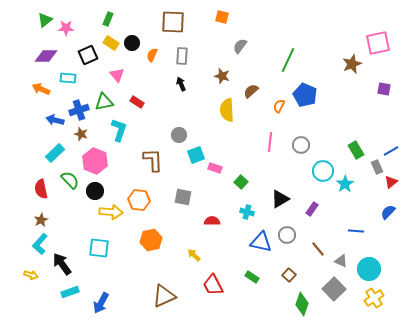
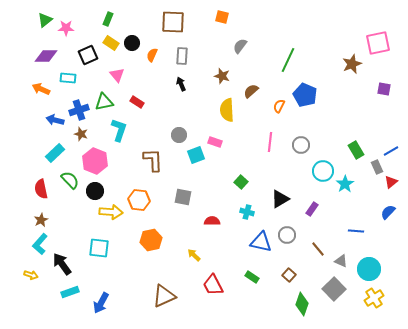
pink rectangle at (215, 168): moved 26 px up
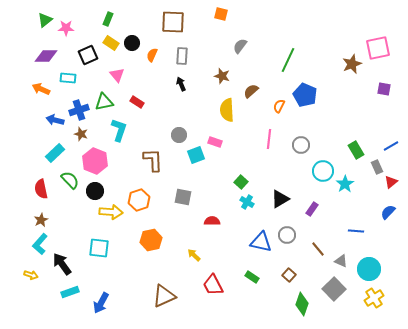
orange square at (222, 17): moved 1 px left, 3 px up
pink square at (378, 43): moved 5 px down
pink line at (270, 142): moved 1 px left, 3 px up
blue line at (391, 151): moved 5 px up
orange hexagon at (139, 200): rotated 25 degrees counterclockwise
cyan cross at (247, 212): moved 10 px up; rotated 16 degrees clockwise
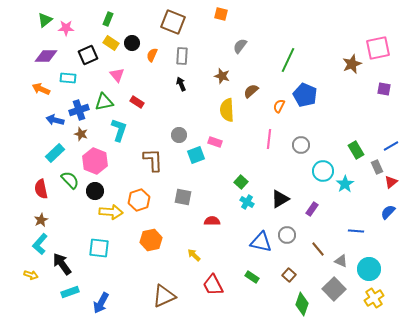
brown square at (173, 22): rotated 20 degrees clockwise
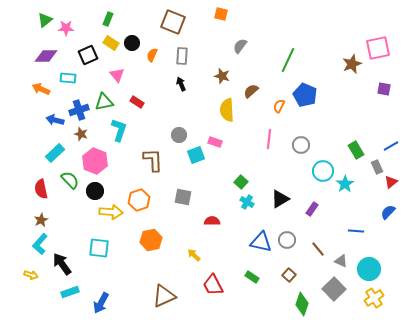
gray circle at (287, 235): moved 5 px down
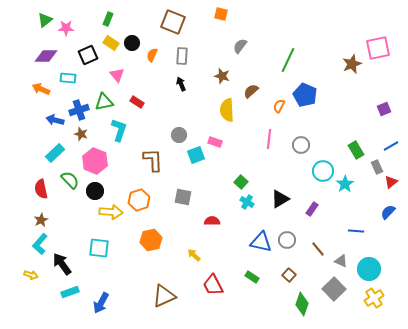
purple square at (384, 89): moved 20 px down; rotated 32 degrees counterclockwise
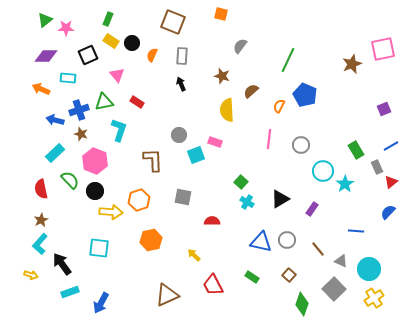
yellow rectangle at (111, 43): moved 2 px up
pink square at (378, 48): moved 5 px right, 1 px down
brown triangle at (164, 296): moved 3 px right, 1 px up
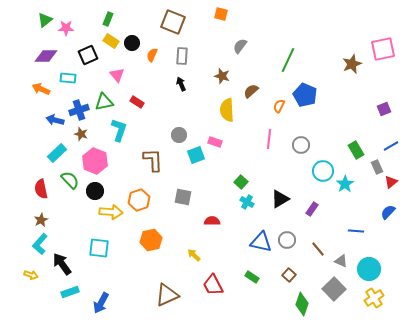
cyan rectangle at (55, 153): moved 2 px right
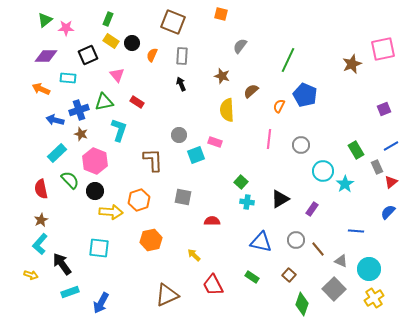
cyan cross at (247, 202): rotated 24 degrees counterclockwise
gray circle at (287, 240): moved 9 px right
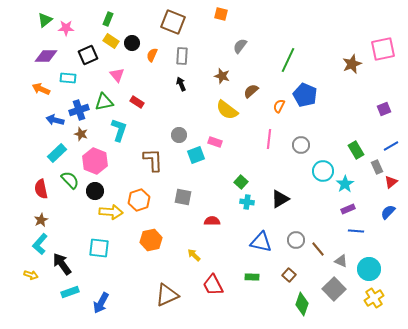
yellow semicircle at (227, 110): rotated 50 degrees counterclockwise
purple rectangle at (312, 209): moved 36 px right; rotated 32 degrees clockwise
green rectangle at (252, 277): rotated 32 degrees counterclockwise
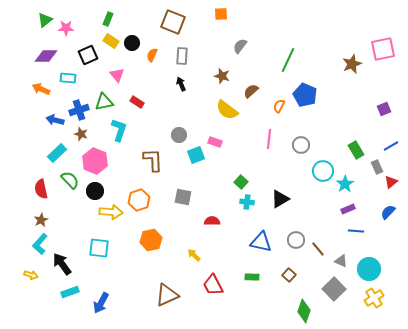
orange square at (221, 14): rotated 16 degrees counterclockwise
green diamond at (302, 304): moved 2 px right, 7 px down
